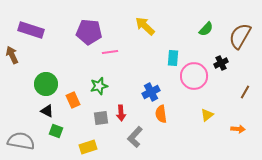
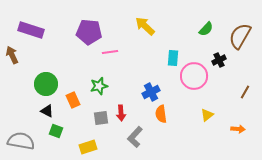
black cross: moved 2 px left, 3 px up
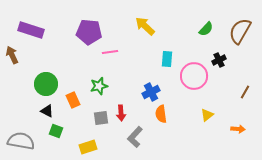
brown semicircle: moved 5 px up
cyan rectangle: moved 6 px left, 1 px down
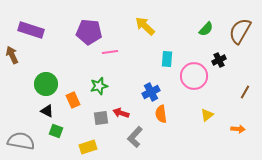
red arrow: rotated 112 degrees clockwise
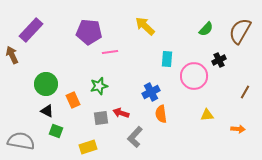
purple rectangle: rotated 65 degrees counterclockwise
yellow triangle: rotated 32 degrees clockwise
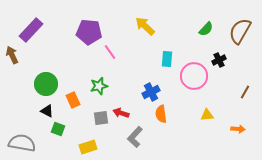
pink line: rotated 63 degrees clockwise
green square: moved 2 px right, 2 px up
gray semicircle: moved 1 px right, 2 px down
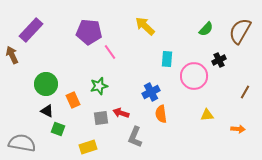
gray L-shape: rotated 20 degrees counterclockwise
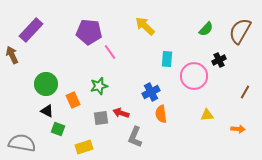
yellow rectangle: moved 4 px left
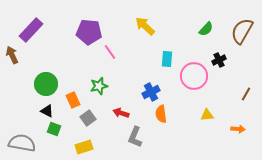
brown semicircle: moved 2 px right
brown line: moved 1 px right, 2 px down
gray square: moved 13 px left; rotated 28 degrees counterclockwise
green square: moved 4 px left
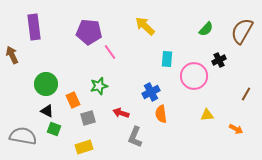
purple rectangle: moved 3 px right, 3 px up; rotated 50 degrees counterclockwise
gray square: rotated 21 degrees clockwise
orange arrow: moved 2 px left; rotated 24 degrees clockwise
gray semicircle: moved 1 px right, 7 px up
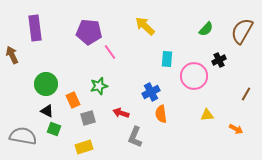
purple rectangle: moved 1 px right, 1 px down
